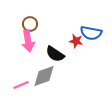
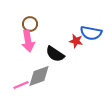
gray diamond: moved 5 px left
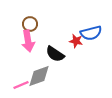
blue semicircle: rotated 25 degrees counterclockwise
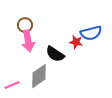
brown circle: moved 5 px left, 1 px down
red star: moved 1 px down
gray diamond: rotated 15 degrees counterclockwise
pink line: moved 9 px left
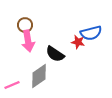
red star: moved 2 px right
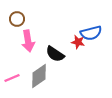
brown circle: moved 8 px left, 6 px up
pink line: moved 7 px up
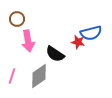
pink line: moved 2 px up; rotated 49 degrees counterclockwise
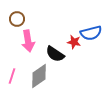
red star: moved 4 px left
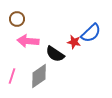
blue semicircle: rotated 30 degrees counterclockwise
pink arrow: rotated 105 degrees clockwise
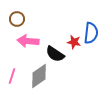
blue semicircle: rotated 40 degrees counterclockwise
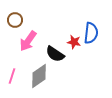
brown circle: moved 2 px left, 1 px down
pink arrow: rotated 60 degrees counterclockwise
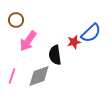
brown circle: moved 1 px right
blue semicircle: rotated 40 degrees clockwise
red star: rotated 24 degrees counterclockwise
black semicircle: moved 1 px down; rotated 48 degrees clockwise
gray diamond: rotated 15 degrees clockwise
